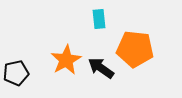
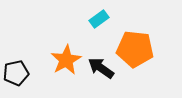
cyan rectangle: rotated 60 degrees clockwise
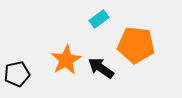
orange pentagon: moved 1 px right, 4 px up
black pentagon: moved 1 px right, 1 px down
